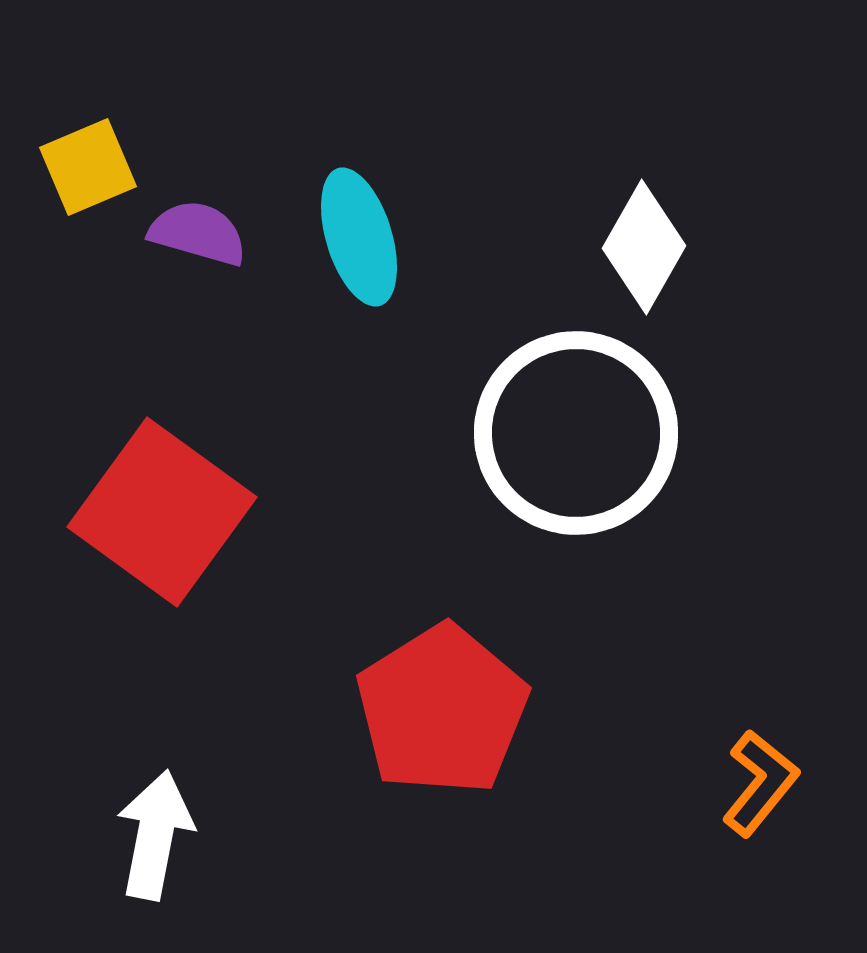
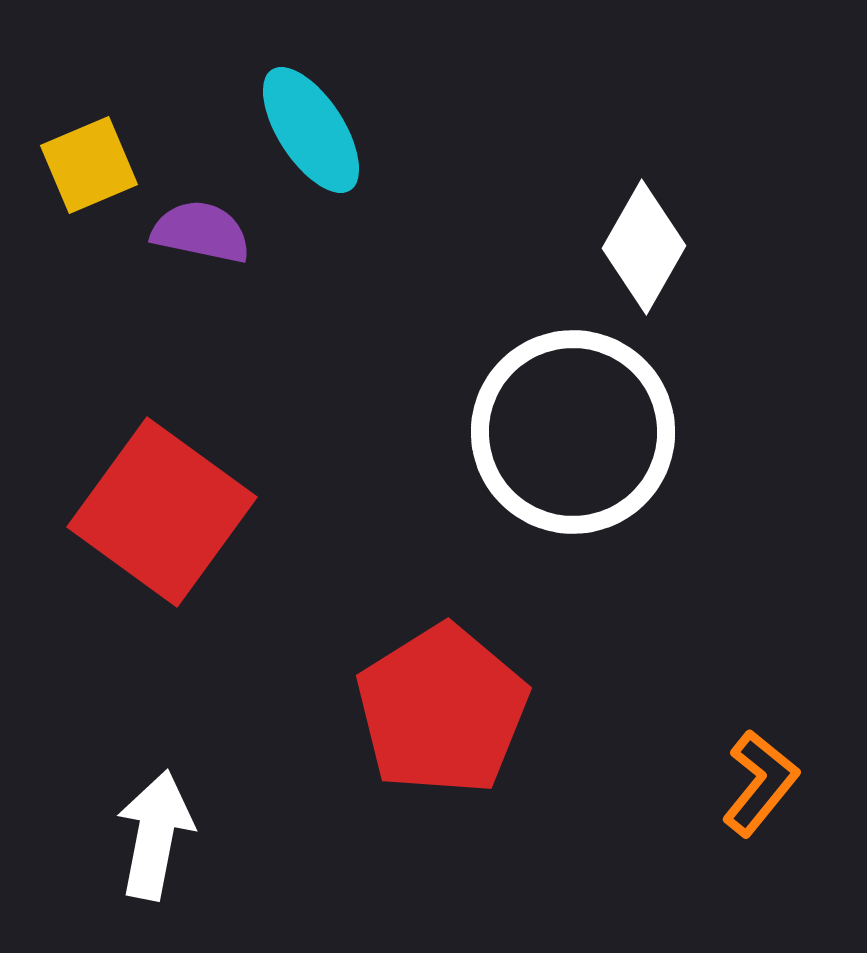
yellow square: moved 1 px right, 2 px up
purple semicircle: moved 3 px right, 1 px up; rotated 4 degrees counterclockwise
cyan ellipse: moved 48 px left, 107 px up; rotated 16 degrees counterclockwise
white circle: moved 3 px left, 1 px up
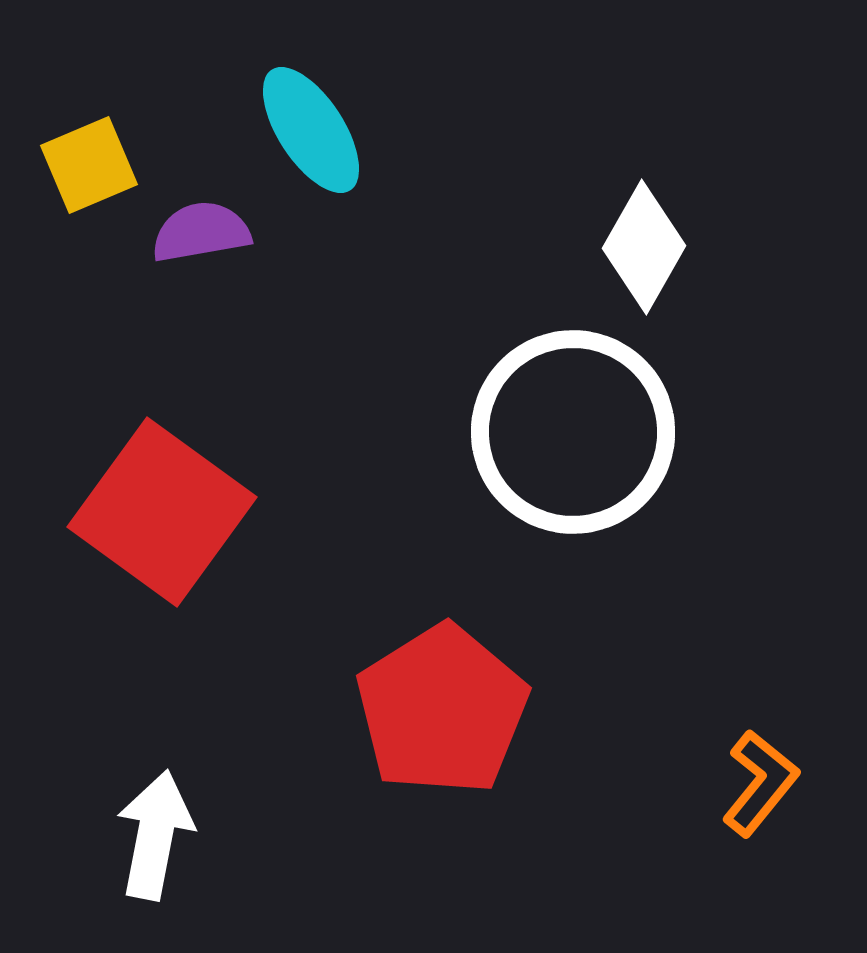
purple semicircle: rotated 22 degrees counterclockwise
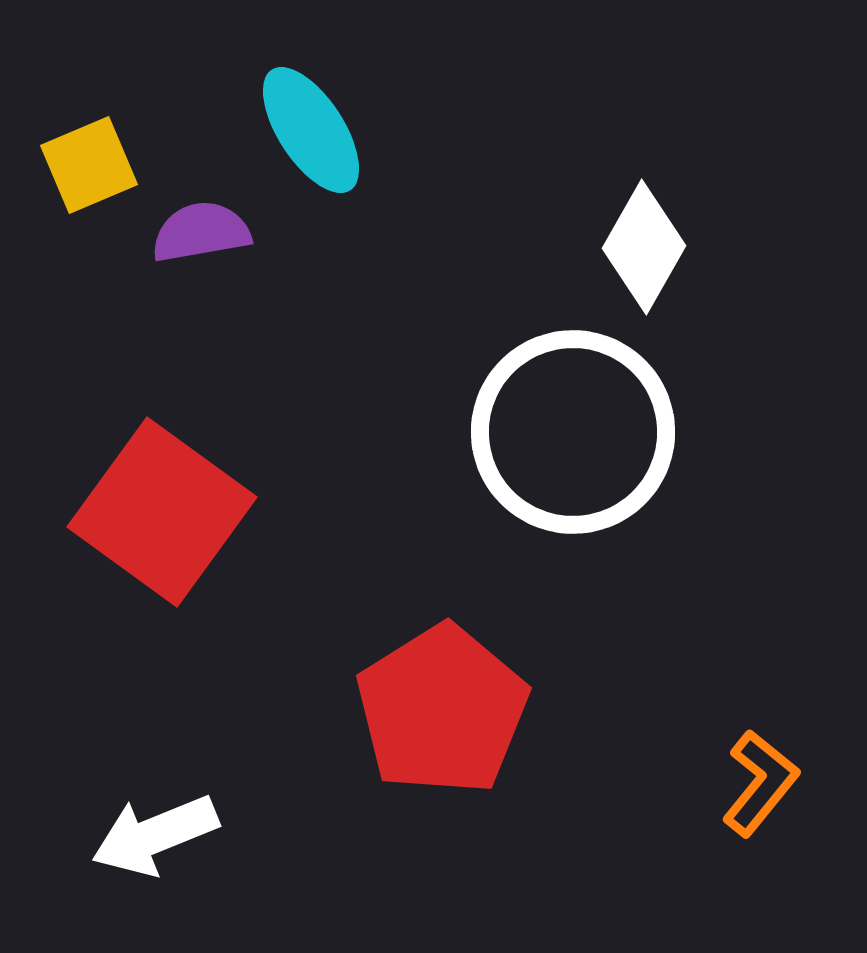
white arrow: rotated 123 degrees counterclockwise
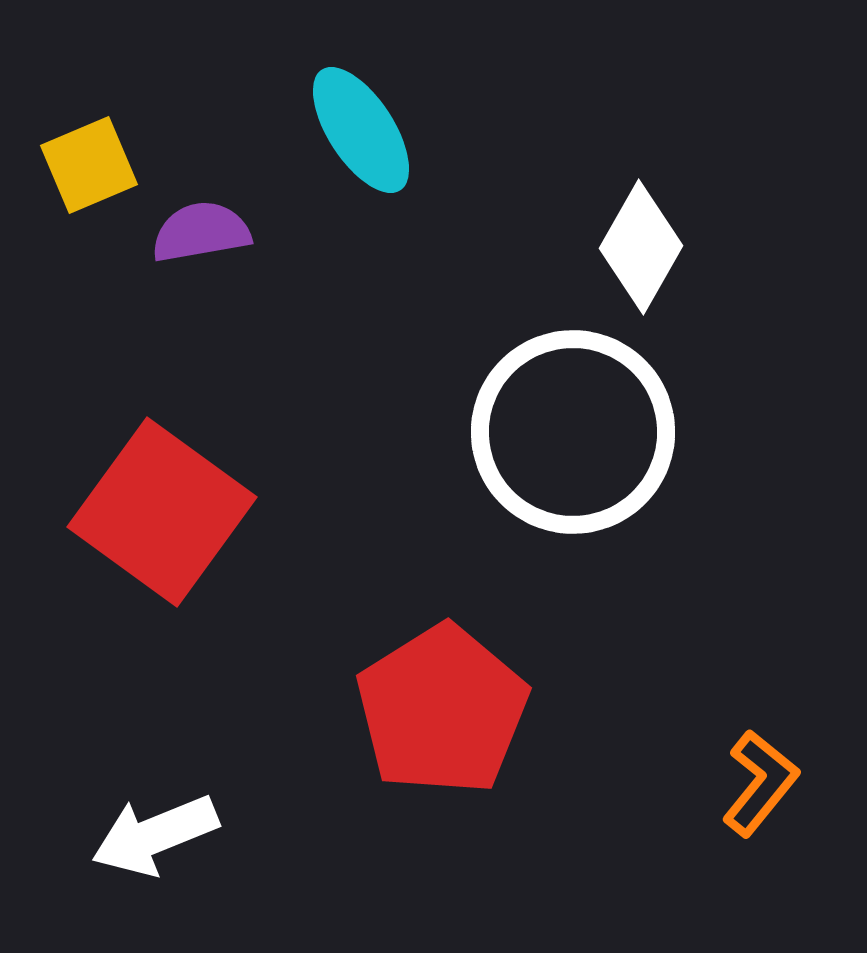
cyan ellipse: moved 50 px right
white diamond: moved 3 px left
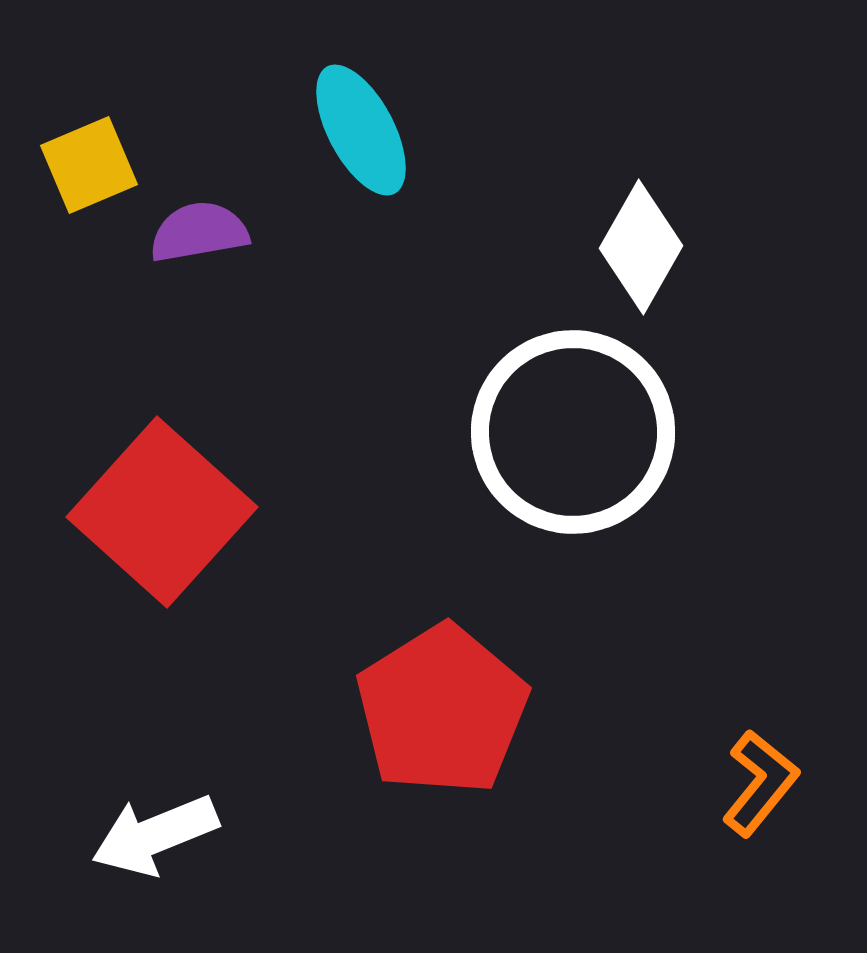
cyan ellipse: rotated 5 degrees clockwise
purple semicircle: moved 2 px left
red square: rotated 6 degrees clockwise
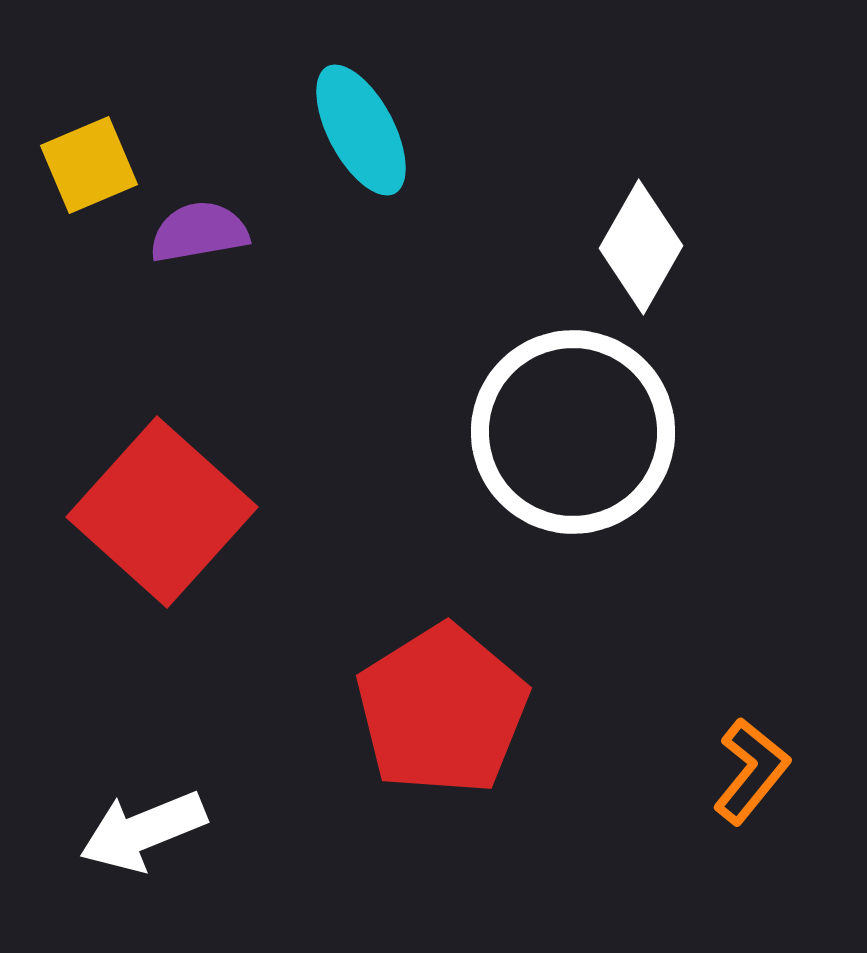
orange L-shape: moved 9 px left, 12 px up
white arrow: moved 12 px left, 4 px up
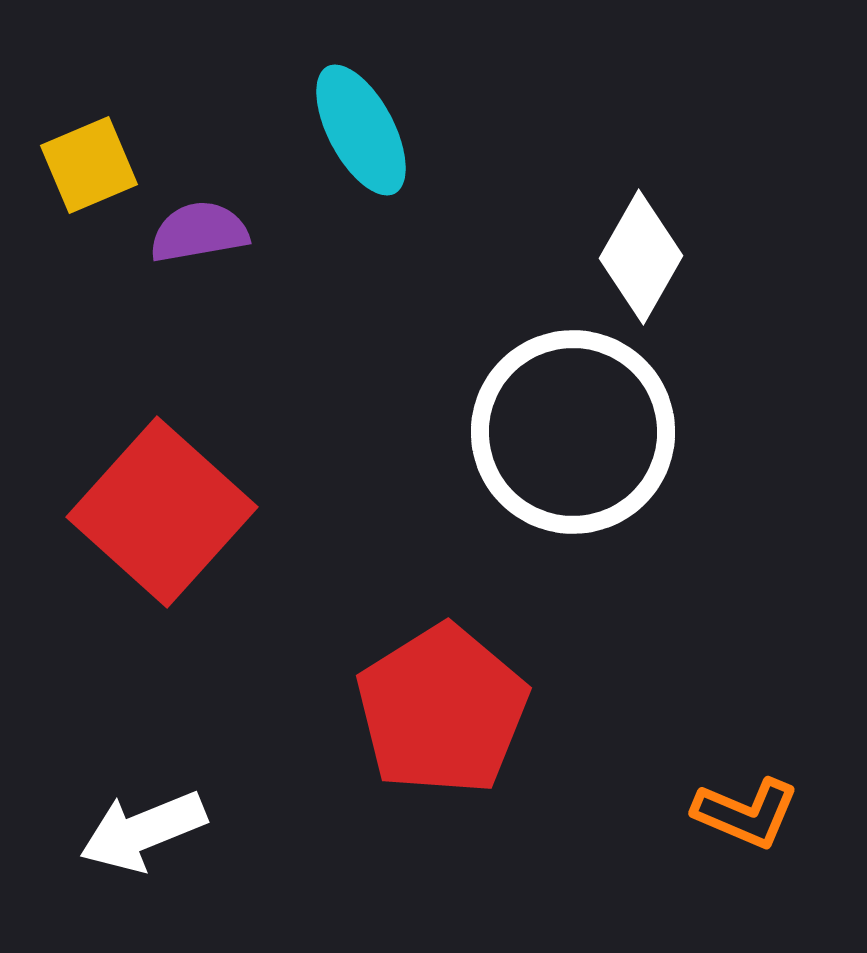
white diamond: moved 10 px down
orange L-shape: moved 5 px left, 42 px down; rotated 74 degrees clockwise
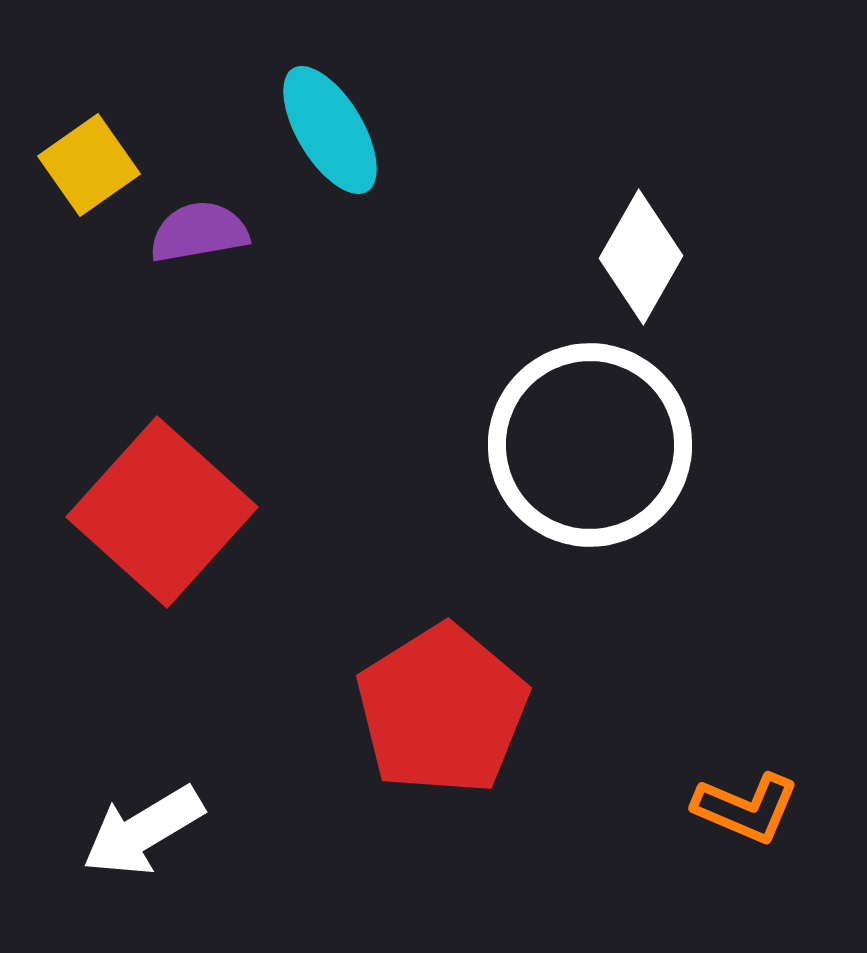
cyan ellipse: moved 31 px left; rotated 3 degrees counterclockwise
yellow square: rotated 12 degrees counterclockwise
white circle: moved 17 px right, 13 px down
orange L-shape: moved 5 px up
white arrow: rotated 9 degrees counterclockwise
